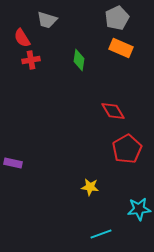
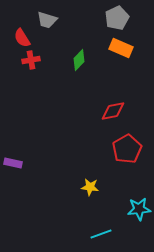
green diamond: rotated 35 degrees clockwise
red diamond: rotated 70 degrees counterclockwise
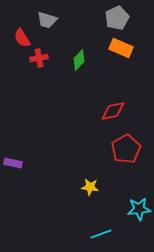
red cross: moved 8 px right, 2 px up
red pentagon: moved 1 px left
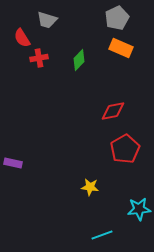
red pentagon: moved 1 px left
cyan line: moved 1 px right, 1 px down
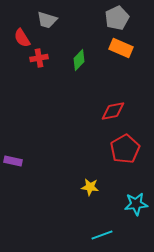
purple rectangle: moved 2 px up
cyan star: moved 3 px left, 5 px up
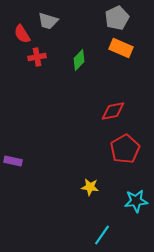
gray trapezoid: moved 1 px right, 1 px down
red semicircle: moved 4 px up
red cross: moved 2 px left, 1 px up
cyan star: moved 3 px up
cyan line: rotated 35 degrees counterclockwise
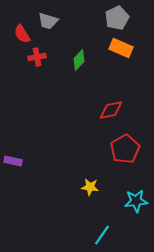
red diamond: moved 2 px left, 1 px up
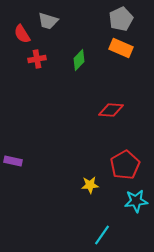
gray pentagon: moved 4 px right, 1 px down
red cross: moved 2 px down
red diamond: rotated 15 degrees clockwise
red pentagon: moved 16 px down
yellow star: moved 2 px up; rotated 12 degrees counterclockwise
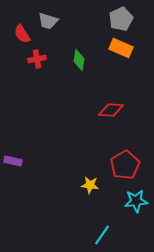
green diamond: rotated 35 degrees counterclockwise
yellow star: rotated 12 degrees clockwise
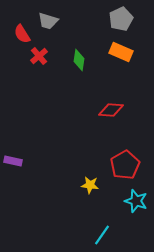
orange rectangle: moved 4 px down
red cross: moved 2 px right, 3 px up; rotated 30 degrees counterclockwise
cyan star: rotated 25 degrees clockwise
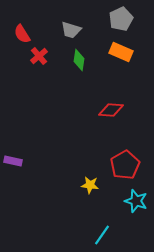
gray trapezoid: moved 23 px right, 9 px down
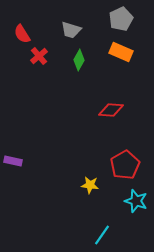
green diamond: rotated 20 degrees clockwise
